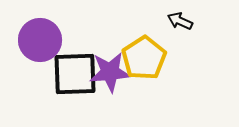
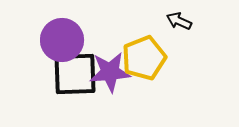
black arrow: moved 1 px left
purple circle: moved 22 px right
yellow pentagon: rotated 12 degrees clockwise
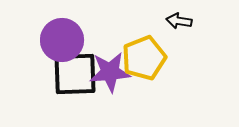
black arrow: rotated 15 degrees counterclockwise
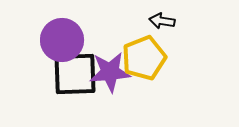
black arrow: moved 17 px left
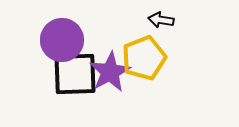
black arrow: moved 1 px left, 1 px up
purple star: rotated 24 degrees counterclockwise
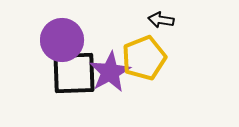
black square: moved 1 px left, 1 px up
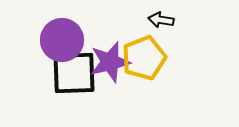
purple star: moved 10 px up; rotated 15 degrees clockwise
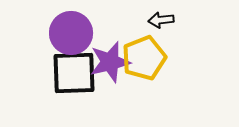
black arrow: rotated 15 degrees counterclockwise
purple circle: moved 9 px right, 7 px up
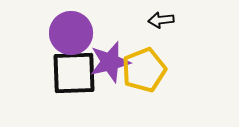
yellow pentagon: moved 12 px down
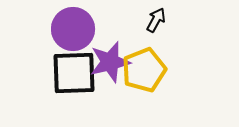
black arrow: moved 5 px left; rotated 125 degrees clockwise
purple circle: moved 2 px right, 4 px up
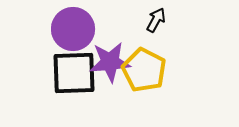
purple star: rotated 9 degrees clockwise
yellow pentagon: rotated 24 degrees counterclockwise
